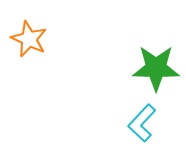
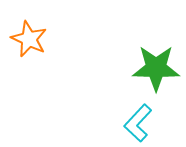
cyan L-shape: moved 4 px left
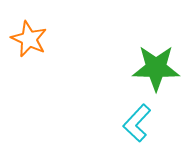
cyan L-shape: moved 1 px left
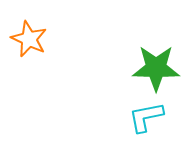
cyan L-shape: moved 9 px right, 6 px up; rotated 36 degrees clockwise
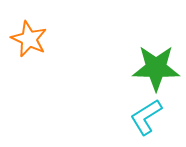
cyan L-shape: rotated 21 degrees counterclockwise
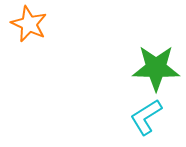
orange star: moved 15 px up
